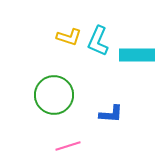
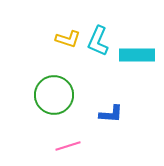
yellow L-shape: moved 1 px left, 2 px down
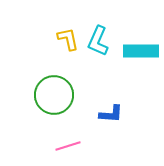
yellow L-shape: rotated 120 degrees counterclockwise
cyan rectangle: moved 4 px right, 4 px up
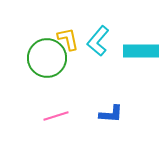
cyan L-shape: rotated 16 degrees clockwise
green circle: moved 7 px left, 37 px up
pink line: moved 12 px left, 30 px up
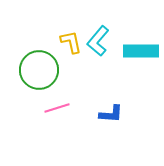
yellow L-shape: moved 3 px right, 3 px down
green circle: moved 8 px left, 12 px down
pink line: moved 1 px right, 8 px up
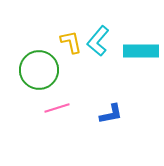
blue L-shape: rotated 15 degrees counterclockwise
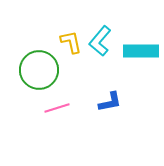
cyan L-shape: moved 2 px right
blue L-shape: moved 1 px left, 12 px up
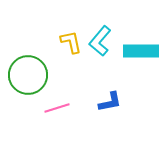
green circle: moved 11 px left, 5 px down
